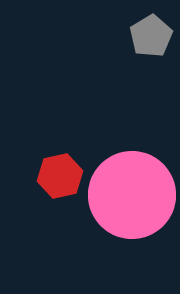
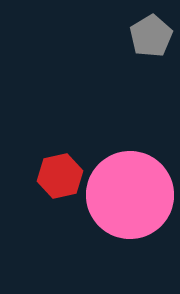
pink circle: moved 2 px left
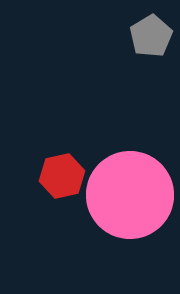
red hexagon: moved 2 px right
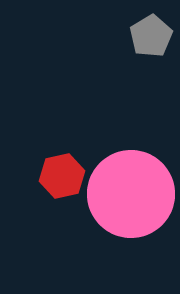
pink circle: moved 1 px right, 1 px up
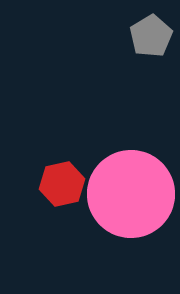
red hexagon: moved 8 px down
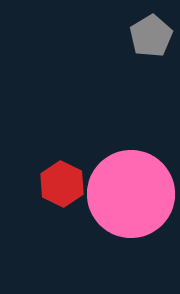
red hexagon: rotated 21 degrees counterclockwise
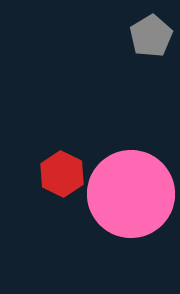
red hexagon: moved 10 px up
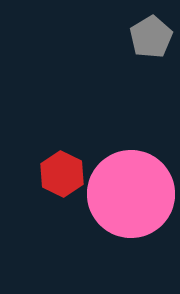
gray pentagon: moved 1 px down
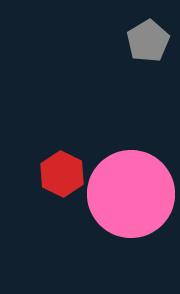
gray pentagon: moved 3 px left, 4 px down
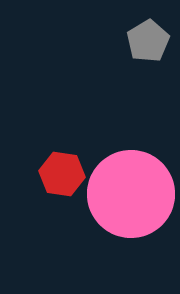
red hexagon: rotated 18 degrees counterclockwise
